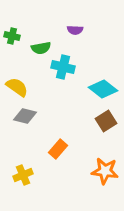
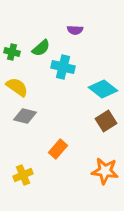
green cross: moved 16 px down
green semicircle: rotated 30 degrees counterclockwise
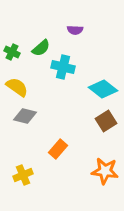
green cross: rotated 14 degrees clockwise
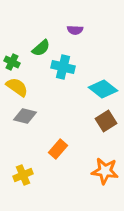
green cross: moved 10 px down
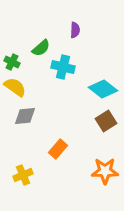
purple semicircle: rotated 91 degrees counterclockwise
yellow semicircle: moved 2 px left
gray diamond: rotated 20 degrees counterclockwise
orange star: rotated 8 degrees counterclockwise
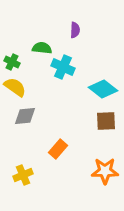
green semicircle: moved 1 px right; rotated 132 degrees counterclockwise
cyan cross: rotated 10 degrees clockwise
brown square: rotated 30 degrees clockwise
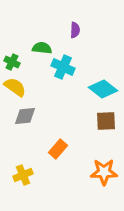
orange star: moved 1 px left, 1 px down
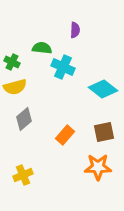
yellow semicircle: rotated 130 degrees clockwise
gray diamond: moved 1 px left, 3 px down; rotated 35 degrees counterclockwise
brown square: moved 2 px left, 11 px down; rotated 10 degrees counterclockwise
orange rectangle: moved 7 px right, 14 px up
orange star: moved 6 px left, 5 px up
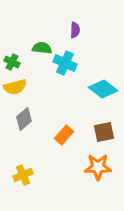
cyan cross: moved 2 px right, 4 px up
orange rectangle: moved 1 px left
